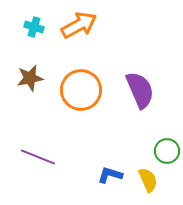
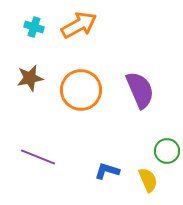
blue L-shape: moved 3 px left, 4 px up
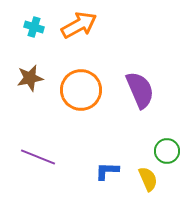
blue L-shape: rotated 15 degrees counterclockwise
yellow semicircle: moved 1 px up
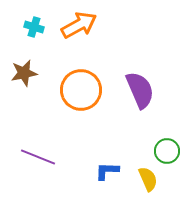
brown star: moved 6 px left, 5 px up
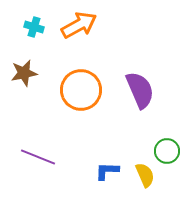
yellow semicircle: moved 3 px left, 4 px up
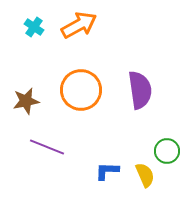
cyan cross: rotated 18 degrees clockwise
brown star: moved 2 px right, 28 px down
purple semicircle: rotated 15 degrees clockwise
purple line: moved 9 px right, 10 px up
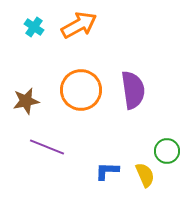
purple semicircle: moved 7 px left
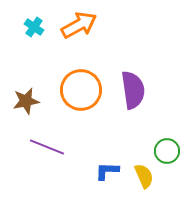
yellow semicircle: moved 1 px left, 1 px down
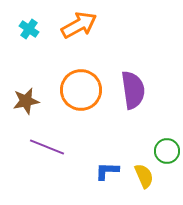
cyan cross: moved 5 px left, 2 px down
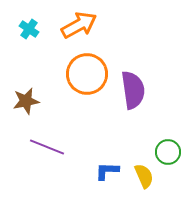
orange circle: moved 6 px right, 16 px up
green circle: moved 1 px right, 1 px down
